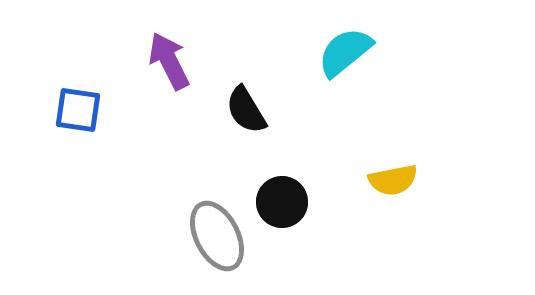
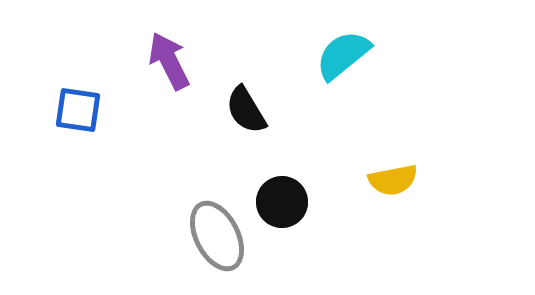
cyan semicircle: moved 2 px left, 3 px down
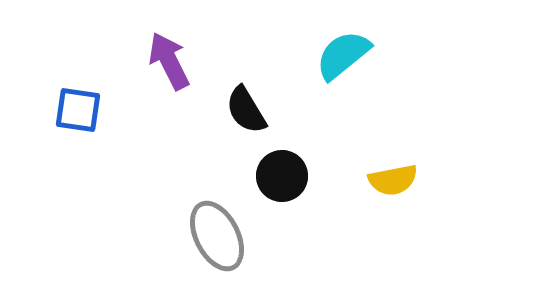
black circle: moved 26 px up
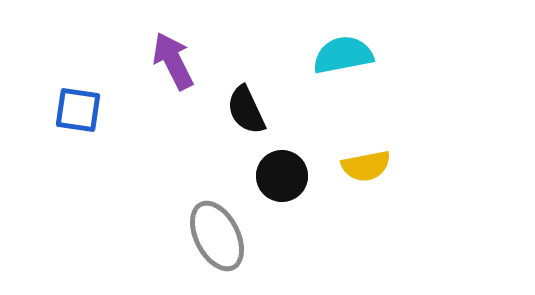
cyan semicircle: rotated 28 degrees clockwise
purple arrow: moved 4 px right
black semicircle: rotated 6 degrees clockwise
yellow semicircle: moved 27 px left, 14 px up
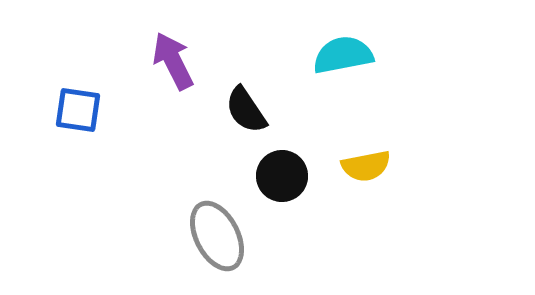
black semicircle: rotated 9 degrees counterclockwise
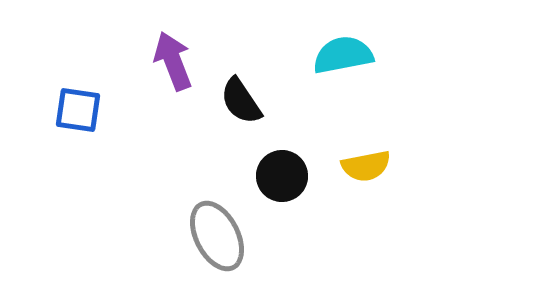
purple arrow: rotated 6 degrees clockwise
black semicircle: moved 5 px left, 9 px up
